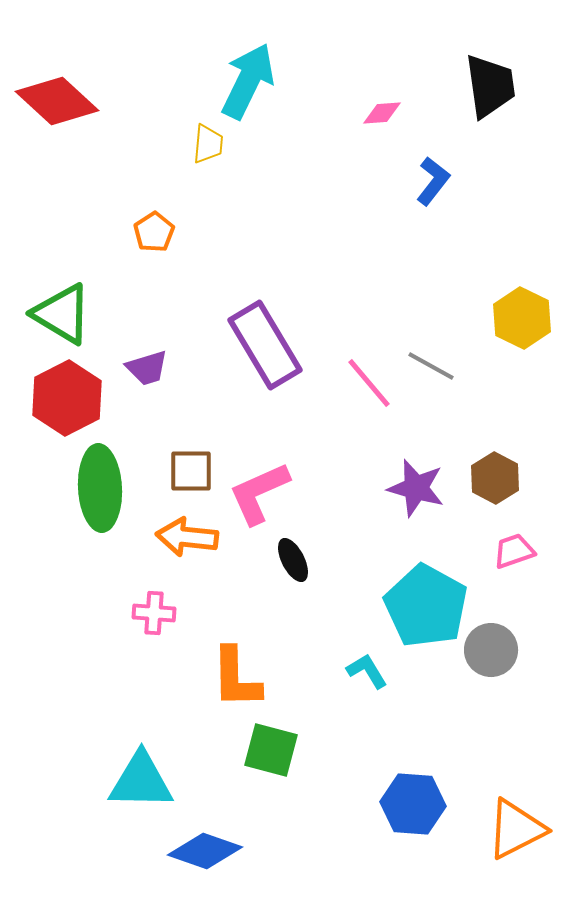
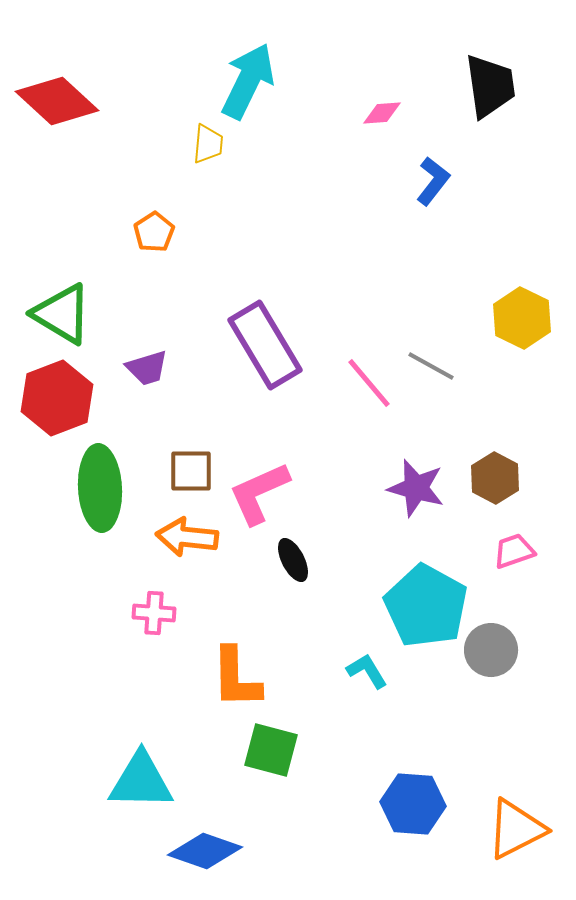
red hexagon: moved 10 px left; rotated 6 degrees clockwise
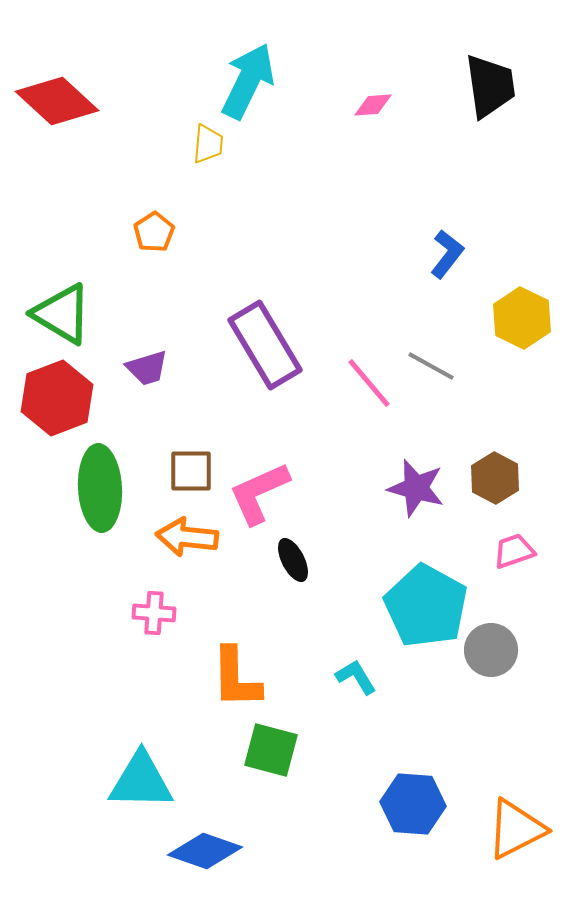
pink diamond: moved 9 px left, 8 px up
blue L-shape: moved 14 px right, 73 px down
cyan L-shape: moved 11 px left, 6 px down
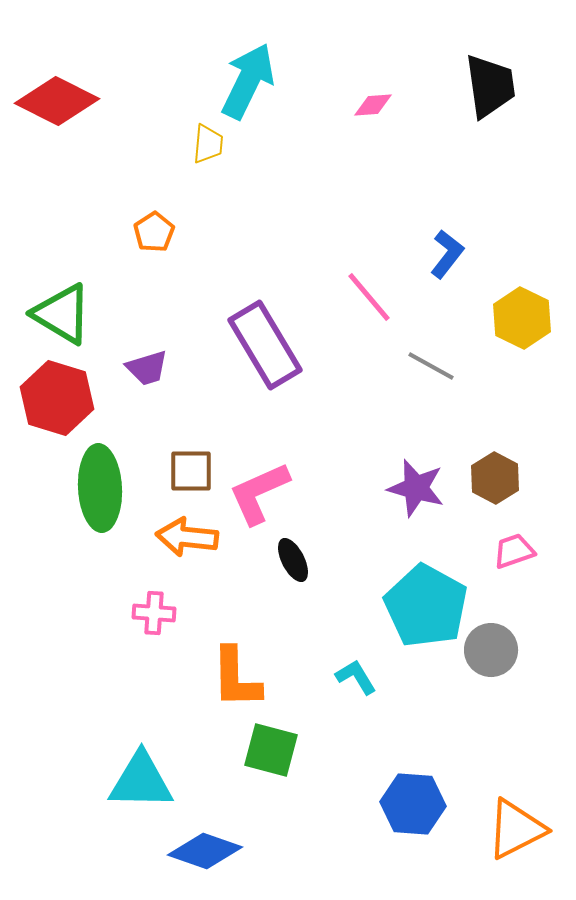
red diamond: rotated 16 degrees counterclockwise
pink line: moved 86 px up
red hexagon: rotated 22 degrees counterclockwise
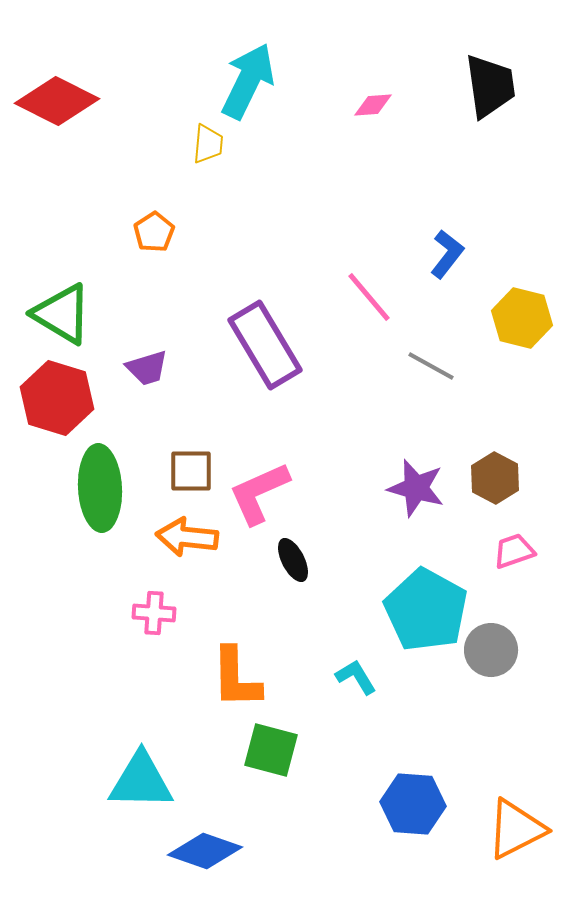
yellow hexagon: rotated 12 degrees counterclockwise
cyan pentagon: moved 4 px down
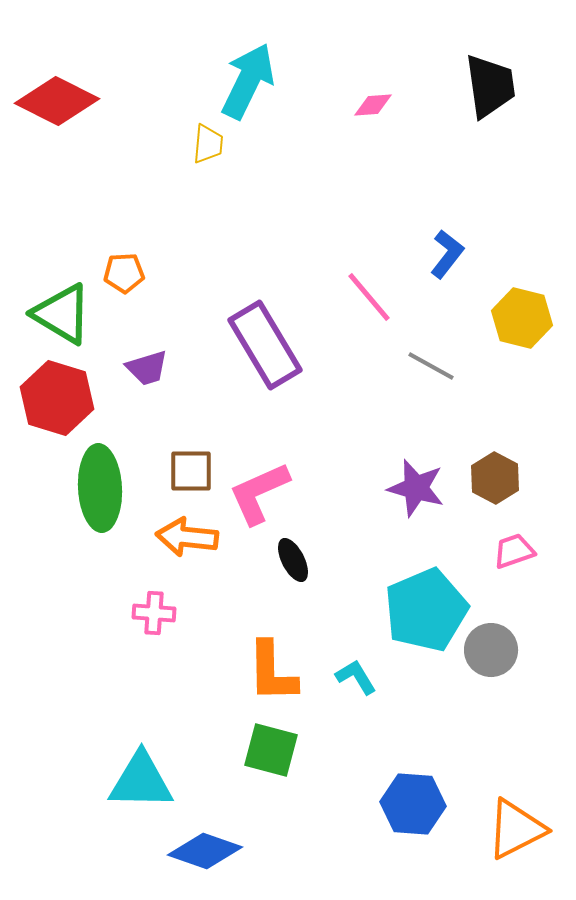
orange pentagon: moved 30 px left, 41 px down; rotated 30 degrees clockwise
cyan pentagon: rotated 20 degrees clockwise
orange L-shape: moved 36 px right, 6 px up
